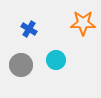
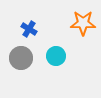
cyan circle: moved 4 px up
gray circle: moved 7 px up
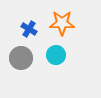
orange star: moved 21 px left
cyan circle: moved 1 px up
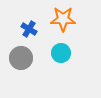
orange star: moved 1 px right, 4 px up
cyan circle: moved 5 px right, 2 px up
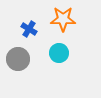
cyan circle: moved 2 px left
gray circle: moved 3 px left, 1 px down
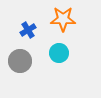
blue cross: moved 1 px left, 1 px down; rotated 28 degrees clockwise
gray circle: moved 2 px right, 2 px down
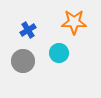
orange star: moved 11 px right, 3 px down
gray circle: moved 3 px right
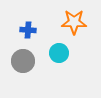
blue cross: rotated 35 degrees clockwise
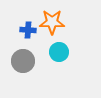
orange star: moved 22 px left
cyan circle: moved 1 px up
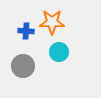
blue cross: moved 2 px left, 1 px down
gray circle: moved 5 px down
